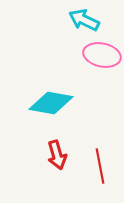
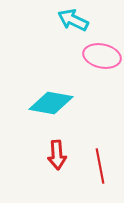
cyan arrow: moved 11 px left
pink ellipse: moved 1 px down
red arrow: rotated 12 degrees clockwise
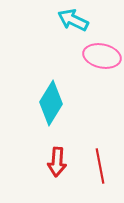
cyan diamond: rotated 69 degrees counterclockwise
red arrow: moved 7 px down; rotated 8 degrees clockwise
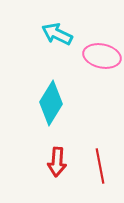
cyan arrow: moved 16 px left, 14 px down
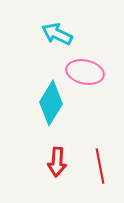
pink ellipse: moved 17 px left, 16 px down
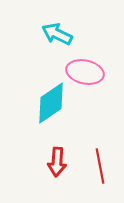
cyan diamond: rotated 24 degrees clockwise
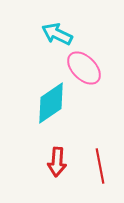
pink ellipse: moved 1 px left, 4 px up; rotated 33 degrees clockwise
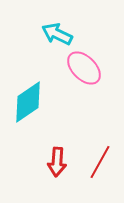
cyan diamond: moved 23 px left, 1 px up
red line: moved 4 px up; rotated 40 degrees clockwise
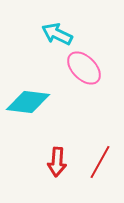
cyan diamond: rotated 42 degrees clockwise
